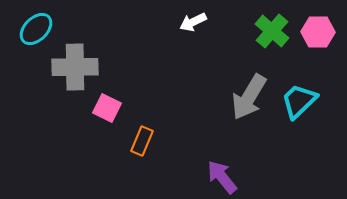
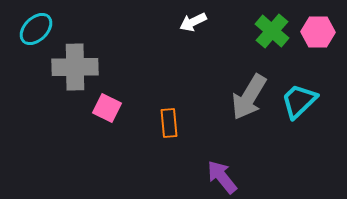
orange rectangle: moved 27 px right, 18 px up; rotated 28 degrees counterclockwise
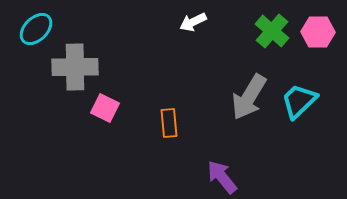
pink square: moved 2 px left
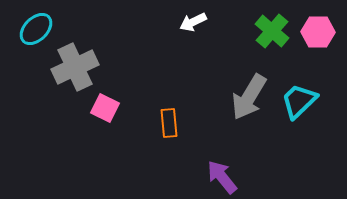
gray cross: rotated 24 degrees counterclockwise
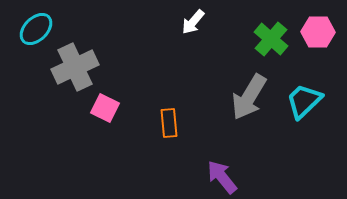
white arrow: rotated 24 degrees counterclockwise
green cross: moved 1 px left, 8 px down
cyan trapezoid: moved 5 px right
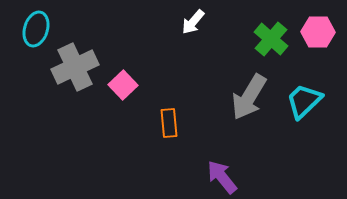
cyan ellipse: rotated 28 degrees counterclockwise
pink square: moved 18 px right, 23 px up; rotated 20 degrees clockwise
